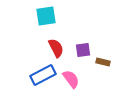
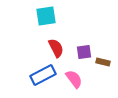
purple square: moved 1 px right, 2 px down
pink semicircle: moved 3 px right
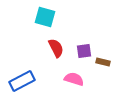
cyan square: moved 1 px left, 1 px down; rotated 25 degrees clockwise
purple square: moved 1 px up
blue rectangle: moved 21 px left, 6 px down
pink semicircle: rotated 36 degrees counterclockwise
